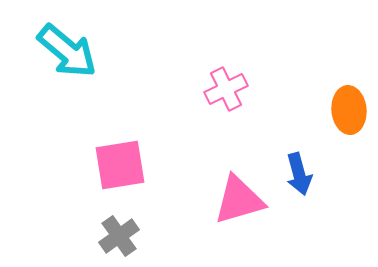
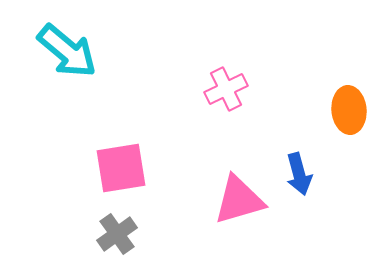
pink square: moved 1 px right, 3 px down
gray cross: moved 2 px left, 2 px up
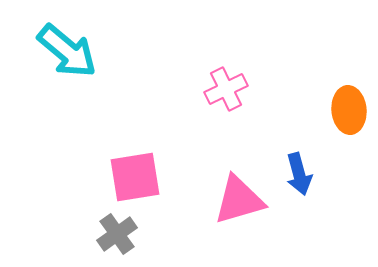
pink square: moved 14 px right, 9 px down
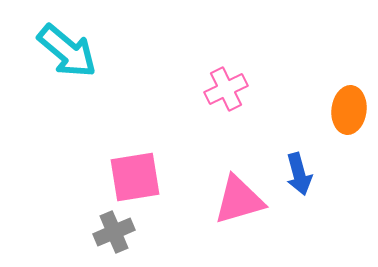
orange ellipse: rotated 12 degrees clockwise
gray cross: moved 3 px left, 2 px up; rotated 12 degrees clockwise
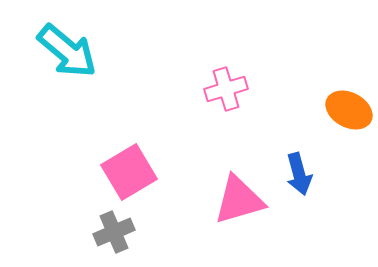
pink cross: rotated 9 degrees clockwise
orange ellipse: rotated 69 degrees counterclockwise
pink square: moved 6 px left, 5 px up; rotated 22 degrees counterclockwise
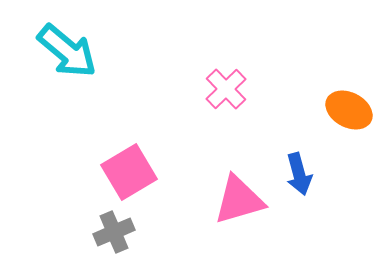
pink cross: rotated 27 degrees counterclockwise
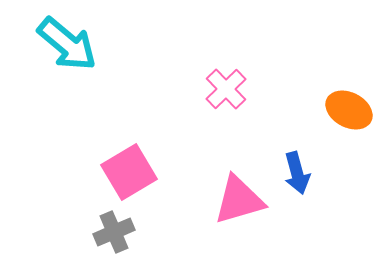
cyan arrow: moved 7 px up
blue arrow: moved 2 px left, 1 px up
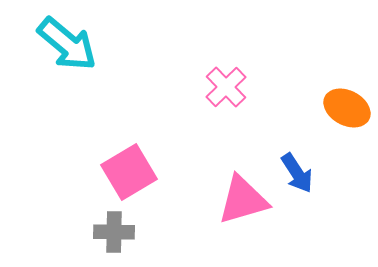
pink cross: moved 2 px up
orange ellipse: moved 2 px left, 2 px up
blue arrow: rotated 18 degrees counterclockwise
pink triangle: moved 4 px right
gray cross: rotated 24 degrees clockwise
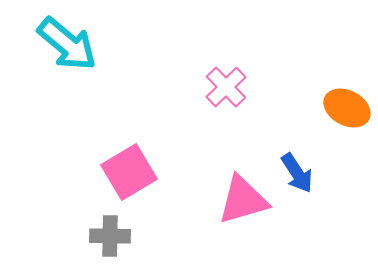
gray cross: moved 4 px left, 4 px down
